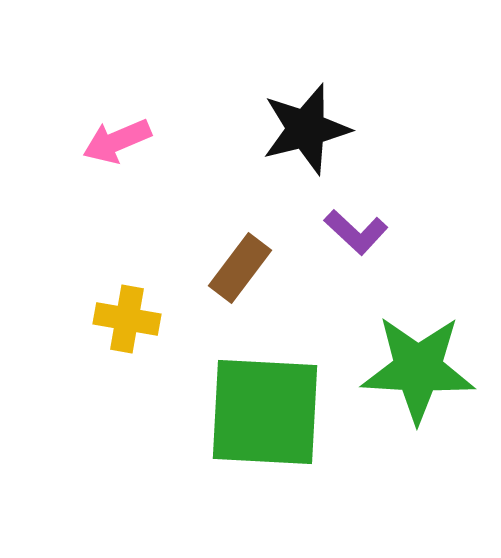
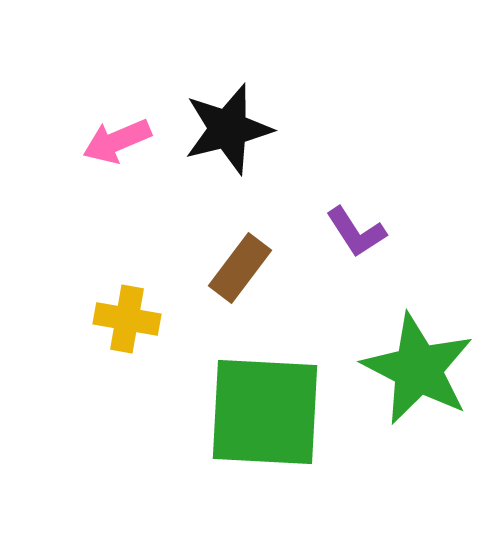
black star: moved 78 px left
purple L-shape: rotated 14 degrees clockwise
green star: rotated 24 degrees clockwise
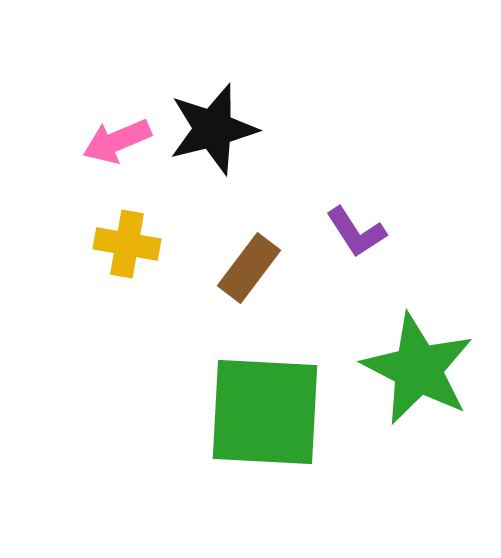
black star: moved 15 px left
brown rectangle: moved 9 px right
yellow cross: moved 75 px up
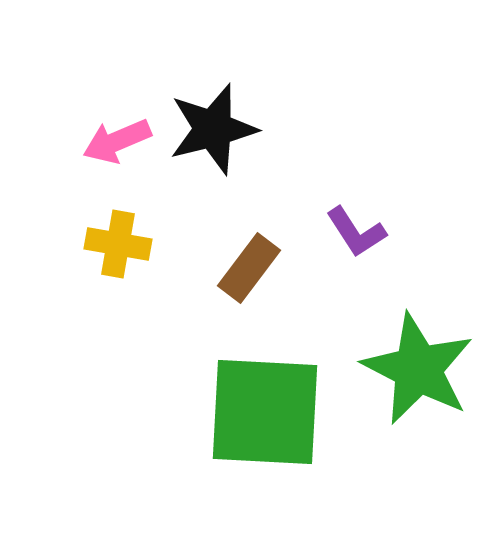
yellow cross: moved 9 px left
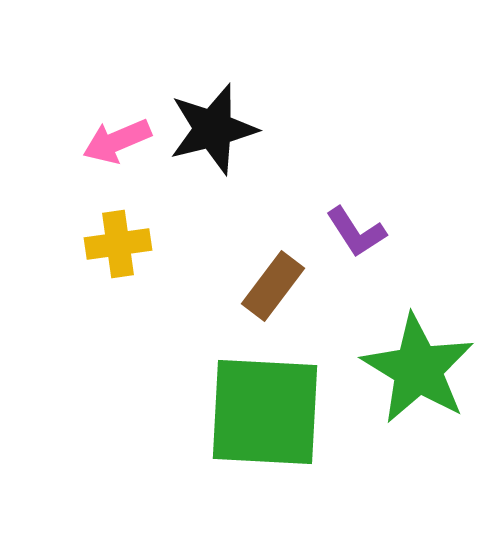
yellow cross: rotated 18 degrees counterclockwise
brown rectangle: moved 24 px right, 18 px down
green star: rotated 4 degrees clockwise
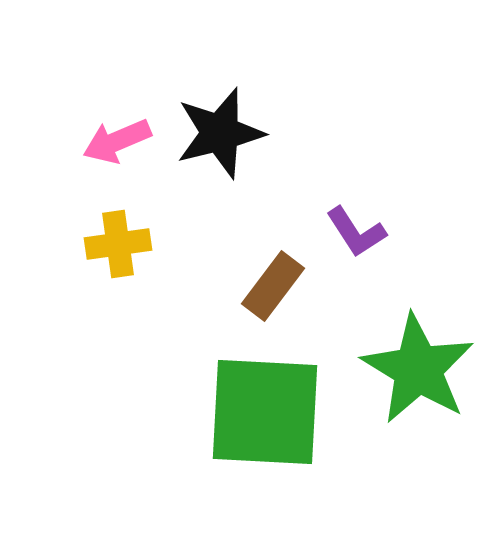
black star: moved 7 px right, 4 px down
